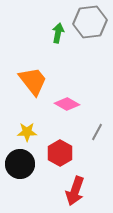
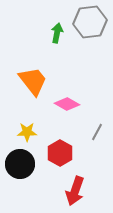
green arrow: moved 1 px left
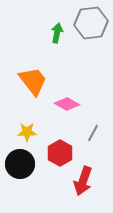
gray hexagon: moved 1 px right, 1 px down
gray line: moved 4 px left, 1 px down
red arrow: moved 8 px right, 10 px up
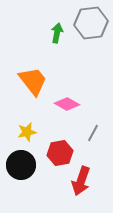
yellow star: rotated 12 degrees counterclockwise
red hexagon: rotated 20 degrees clockwise
black circle: moved 1 px right, 1 px down
red arrow: moved 2 px left
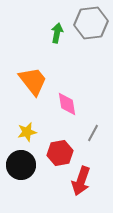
pink diamond: rotated 50 degrees clockwise
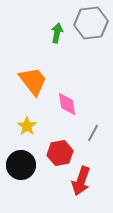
yellow star: moved 6 px up; rotated 24 degrees counterclockwise
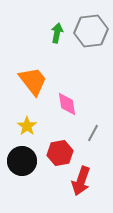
gray hexagon: moved 8 px down
black circle: moved 1 px right, 4 px up
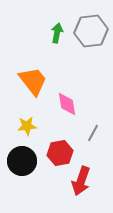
yellow star: rotated 30 degrees clockwise
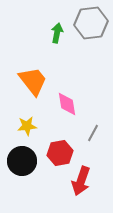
gray hexagon: moved 8 px up
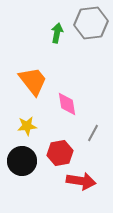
red arrow: rotated 100 degrees counterclockwise
